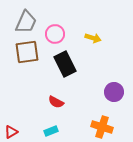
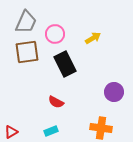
yellow arrow: rotated 49 degrees counterclockwise
orange cross: moved 1 px left, 1 px down; rotated 10 degrees counterclockwise
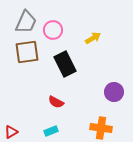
pink circle: moved 2 px left, 4 px up
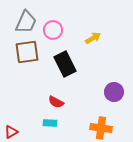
cyan rectangle: moved 1 px left, 8 px up; rotated 24 degrees clockwise
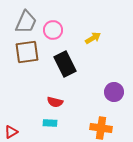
red semicircle: moved 1 px left; rotated 14 degrees counterclockwise
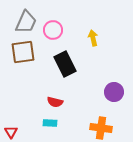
yellow arrow: rotated 70 degrees counterclockwise
brown square: moved 4 px left
red triangle: rotated 32 degrees counterclockwise
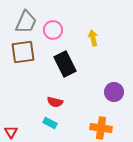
cyan rectangle: rotated 24 degrees clockwise
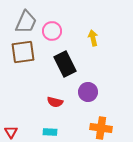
pink circle: moved 1 px left, 1 px down
purple circle: moved 26 px left
cyan rectangle: moved 9 px down; rotated 24 degrees counterclockwise
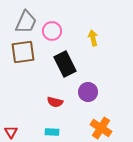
orange cross: rotated 25 degrees clockwise
cyan rectangle: moved 2 px right
